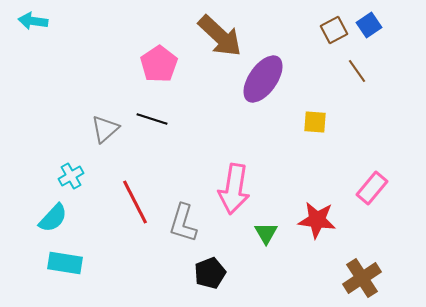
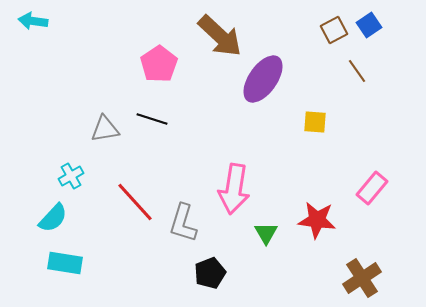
gray triangle: rotated 32 degrees clockwise
red line: rotated 15 degrees counterclockwise
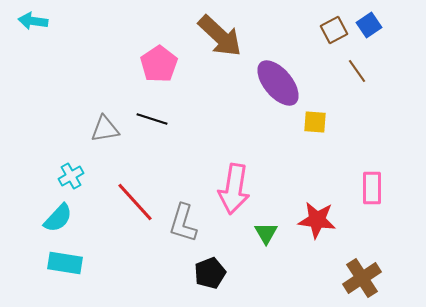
purple ellipse: moved 15 px right, 4 px down; rotated 75 degrees counterclockwise
pink rectangle: rotated 40 degrees counterclockwise
cyan semicircle: moved 5 px right
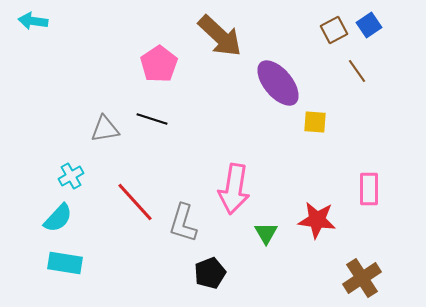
pink rectangle: moved 3 px left, 1 px down
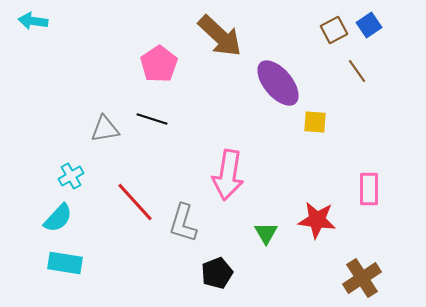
pink arrow: moved 6 px left, 14 px up
black pentagon: moved 7 px right
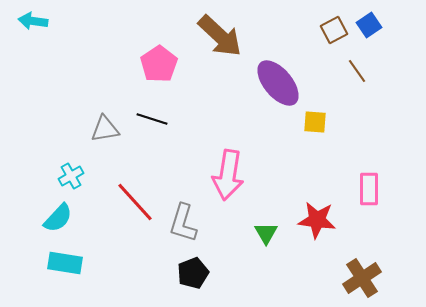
black pentagon: moved 24 px left
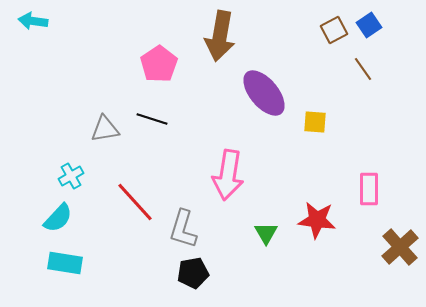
brown arrow: rotated 57 degrees clockwise
brown line: moved 6 px right, 2 px up
purple ellipse: moved 14 px left, 10 px down
gray L-shape: moved 6 px down
black pentagon: rotated 12 degrees clockwise
brown cross: moved 38 px right, 31 px up; rotated 9 degrees counterclockwise
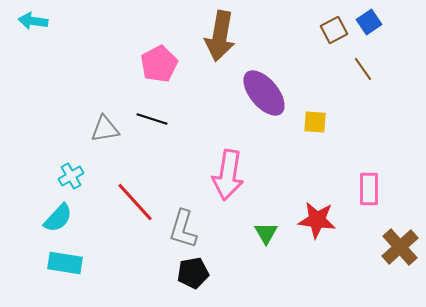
blue square: moved 3 px up
pink pentagon: rotated 6 degrees clockwise
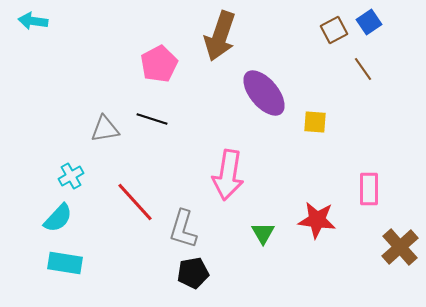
brown arrow: rotated 9 degrees clockwise
green triangle: moved 3 px left
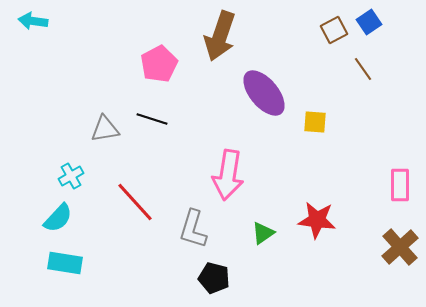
pink rectangle: moved 31 px right, 4 px up
gray L-shape: moved 10 px right
green triangle: rotated 25 degrees clockwise
black pentagon: moved 21 px right, 5 px down; rotated 24 degrees clockwise
